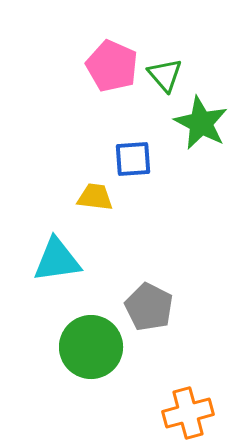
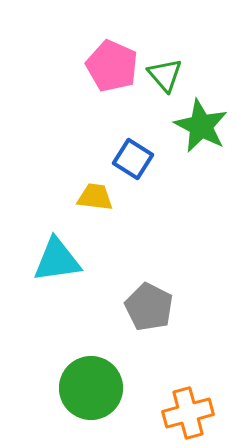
green star: moved 3 px down
blue square: rotated 36 degrees clockwise
green circle: moved 41 px down
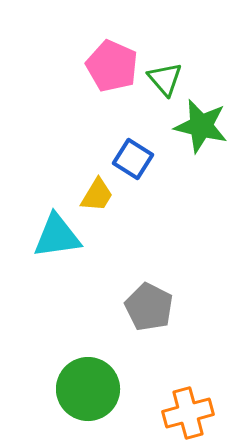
green triangle: moved 4 px down
green star: rotated 14 degrees counterclockwise
yellow trapezoid: moved 2 px right, 2 px up; rotated 114 degrees clockwise
cyan triangle: moved 24 px up
green circle: moved 3 px left, 1 px down
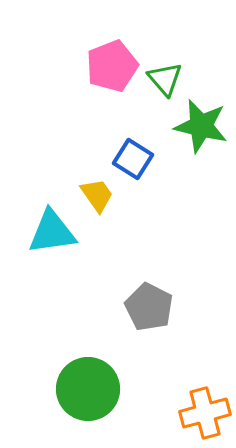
pink pentagon: rotated 27 degrees clockwise
yellow trapezoid: rotated 66 degrees counterclockwise
cyan triangle: moved 5 px left, 4 px up
orange cross: moved 17 px right
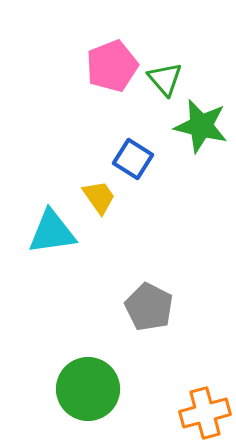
yellow trapezoid: moved 2 px right, 2 px down
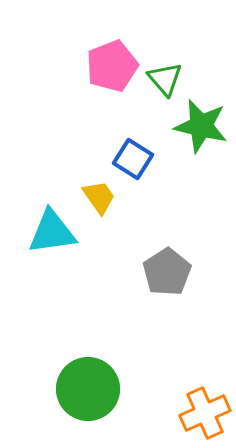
gray pentagon: moved 18 px right, 35 px up; rotated 12 degrees clockwise
orange cross: rotated 9 degrees counterclockwise
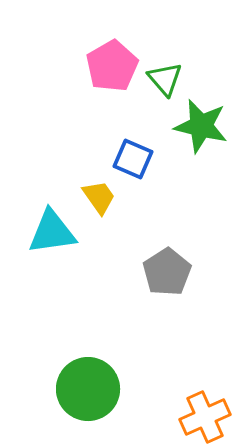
pink pentagon: rotated 9 degrees counterclockwise
blue square: rotated 9 degrees counterclockwise
orange cross: moved 4 px down
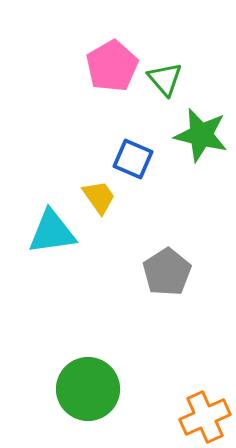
green star: moved 9 px down
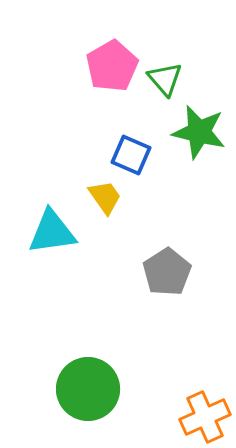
green star: moved 2 px left, 3 px up
blue square: moved 2 px left, 4 px up
yellow trapezoid: moved 6 px right
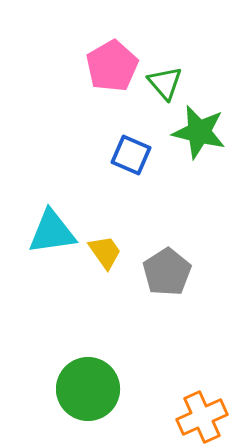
green triangle: moved 4 px down
yellow trapezoid: moved 55 px down
orange cross: moved 3 px left
